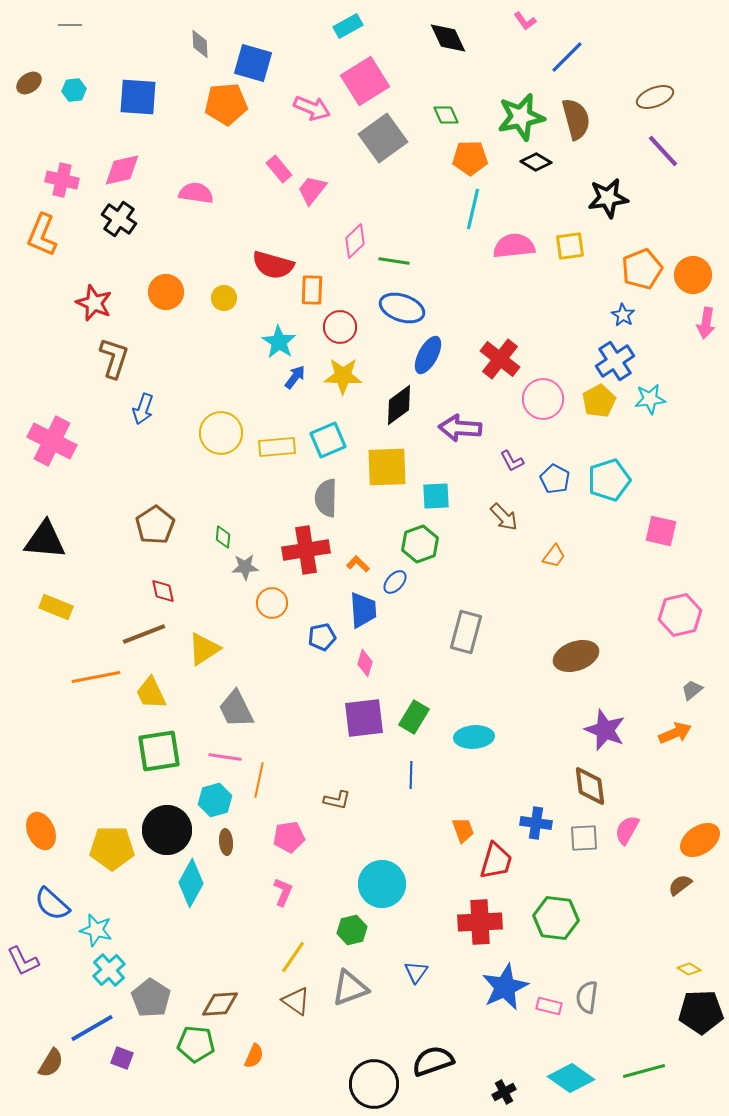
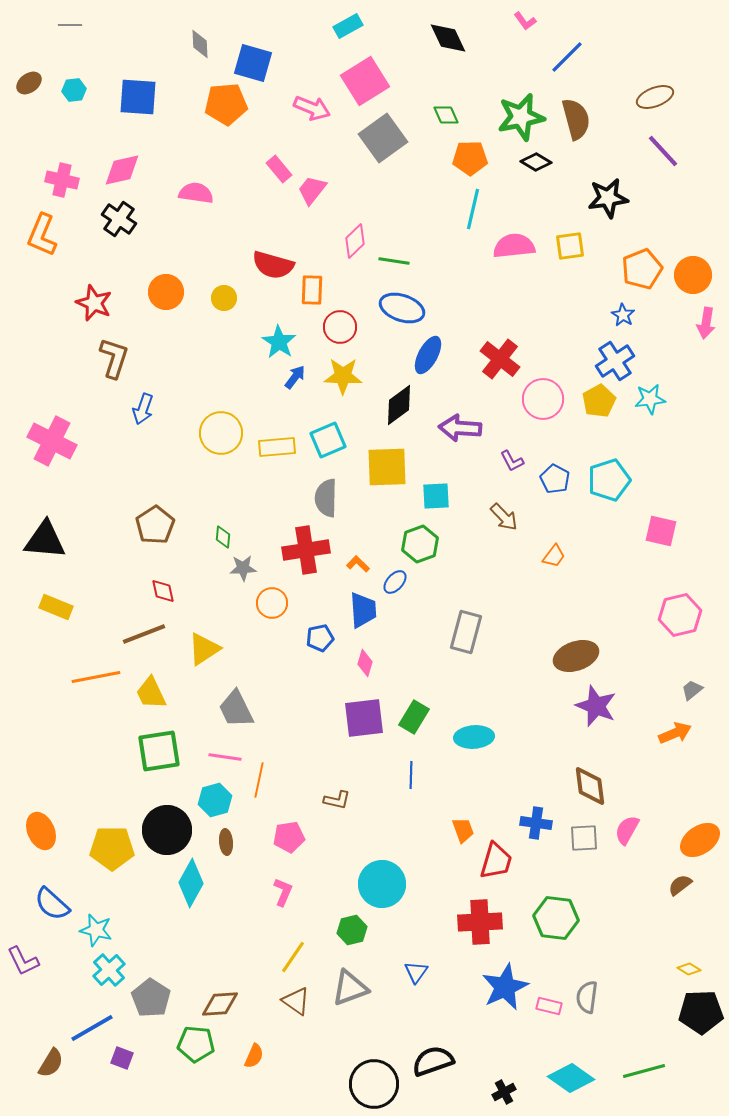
gray star at (245, 567): moved 2 px left, 1 px down
blue pentagon at (322, 637): moved 2 px left, 1 px down
purple star at (605, 730): moved 9 px left, 24 px up
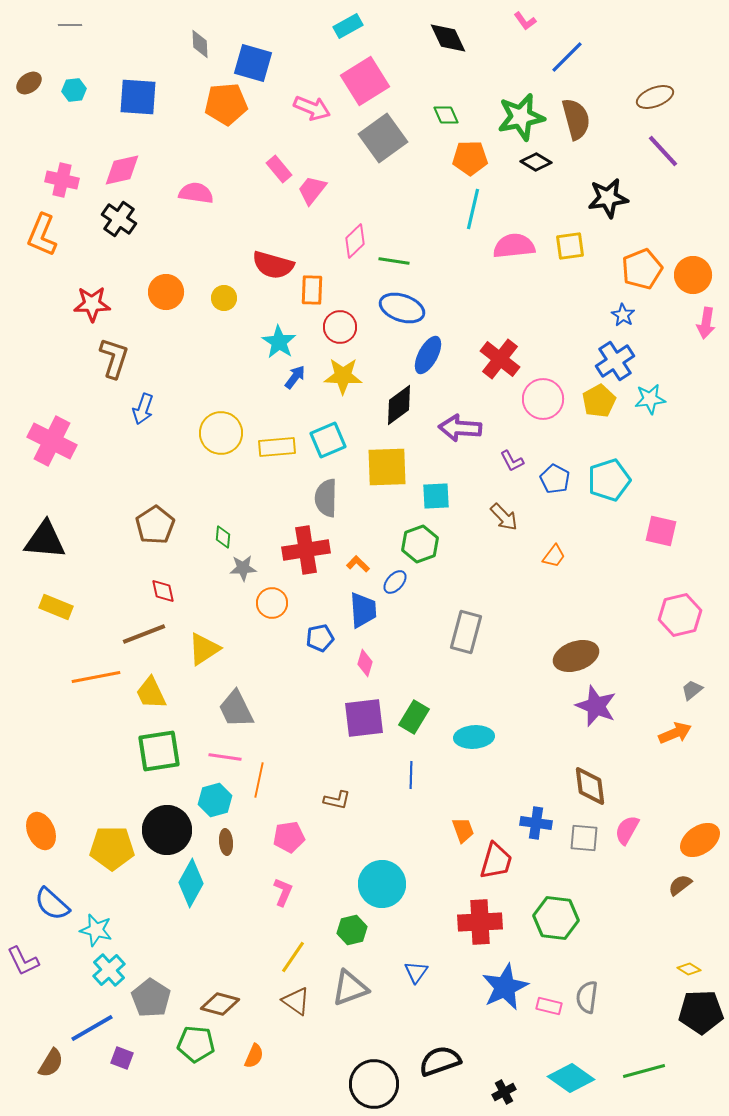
red star at (94, 303): moved 2 px left, 1 px down; rotated 24 degrees counterclockwise
gray square at (584, 838): rotated 8 degrees clockwise
brown diamond at (220, 1004): rotated 18 degrees clockwise
black semicircle at (433, 1061): moved 7 px right
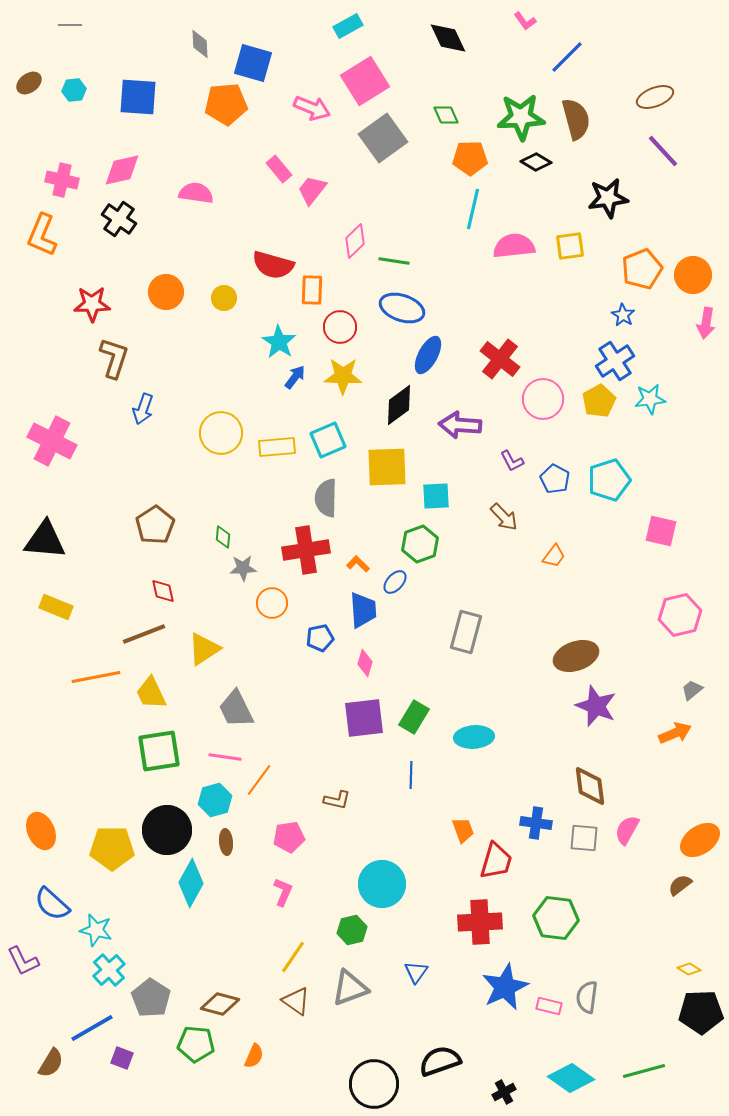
green star at (521, 117): rotated 9 degrees clockwise
purple arrow at (460, 428): moved 3 px up
orange line at (259, 780): rotated 24 degrees clockwise
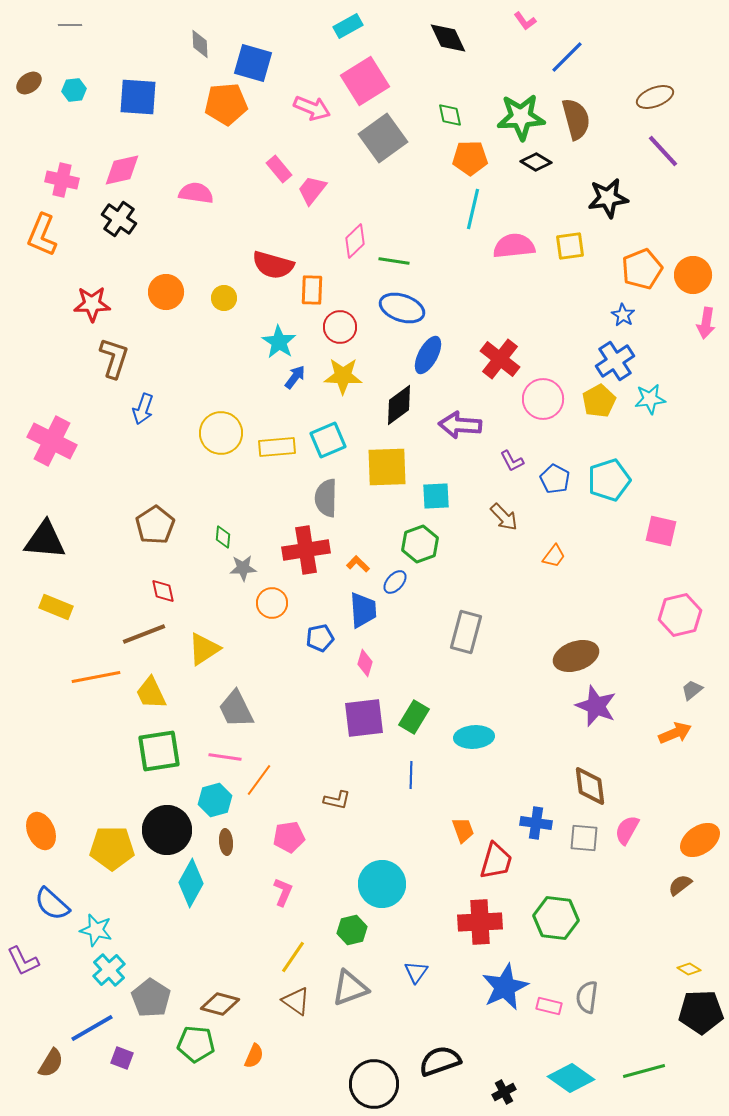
green diamond at (446, 115): moved 4 px right; rotated 12 degrees clockwise
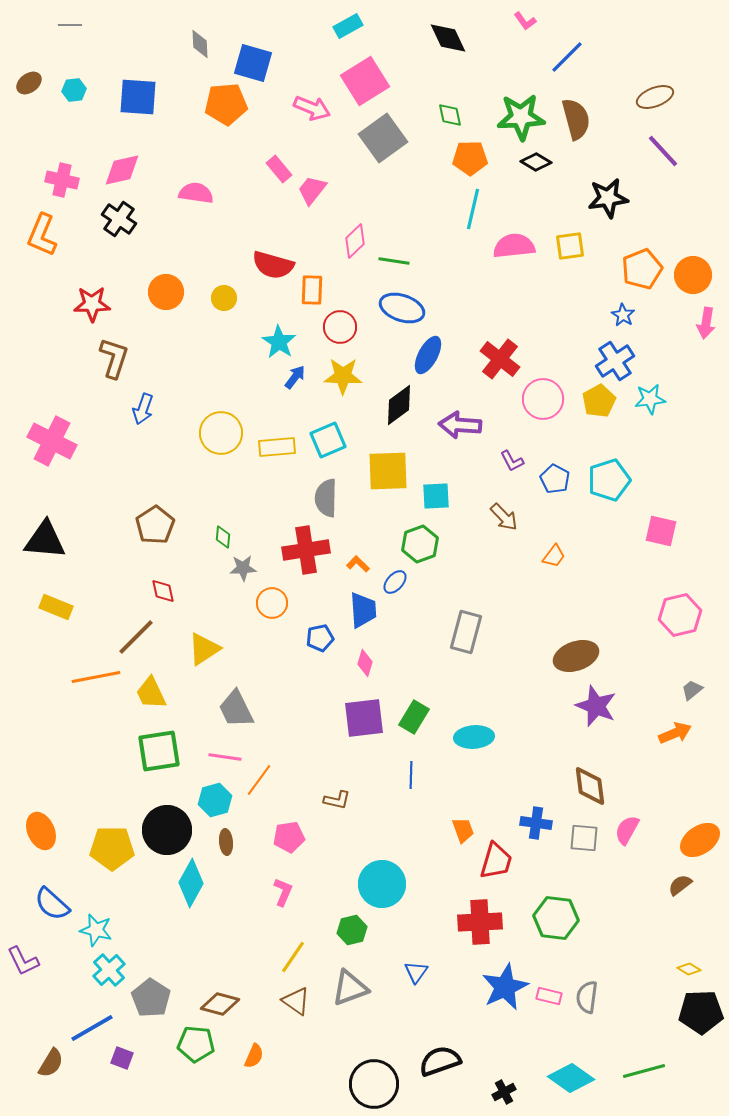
yellow square at (387, 467): moved 1 px right, 4 px down
brown line at (144, 634): moved 8 px left, 3 px down; rotated 24 degrees counterclockwise
pink rectangle at (549, 1006): moved 10 px up
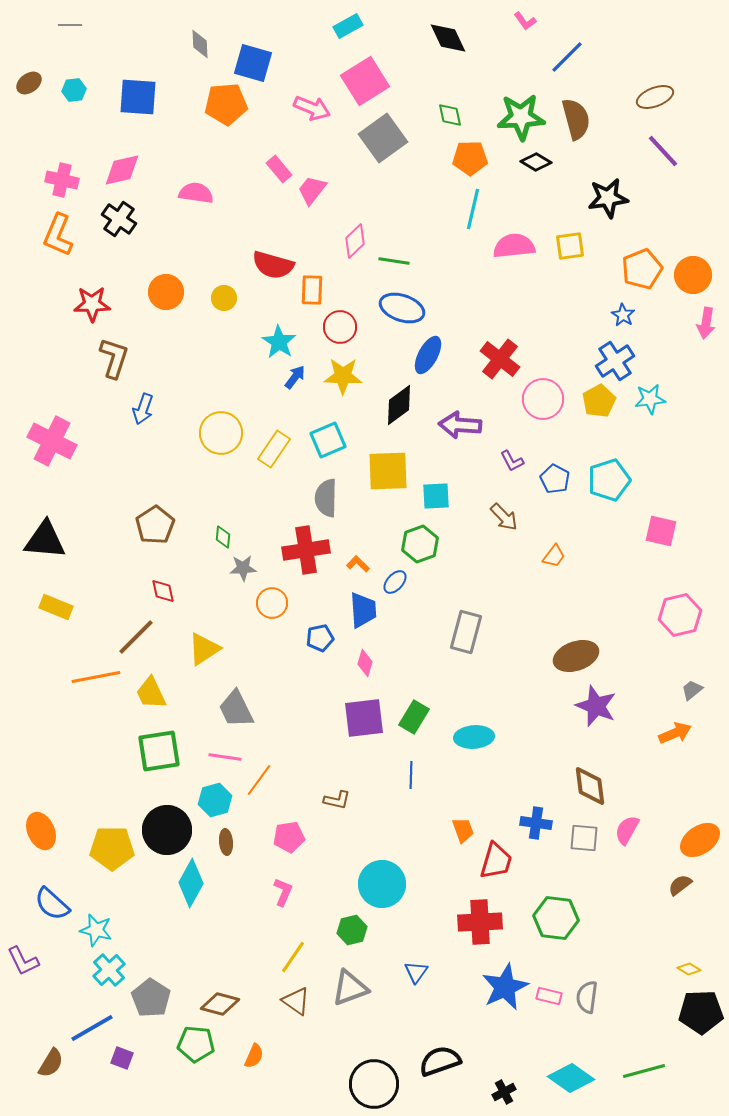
orange L-shape at (42, 235): moved 16 px right
yellow rectangle at (277, 447): moved 3 px left, 2 px down; rotated 51 degrees counterclockwise
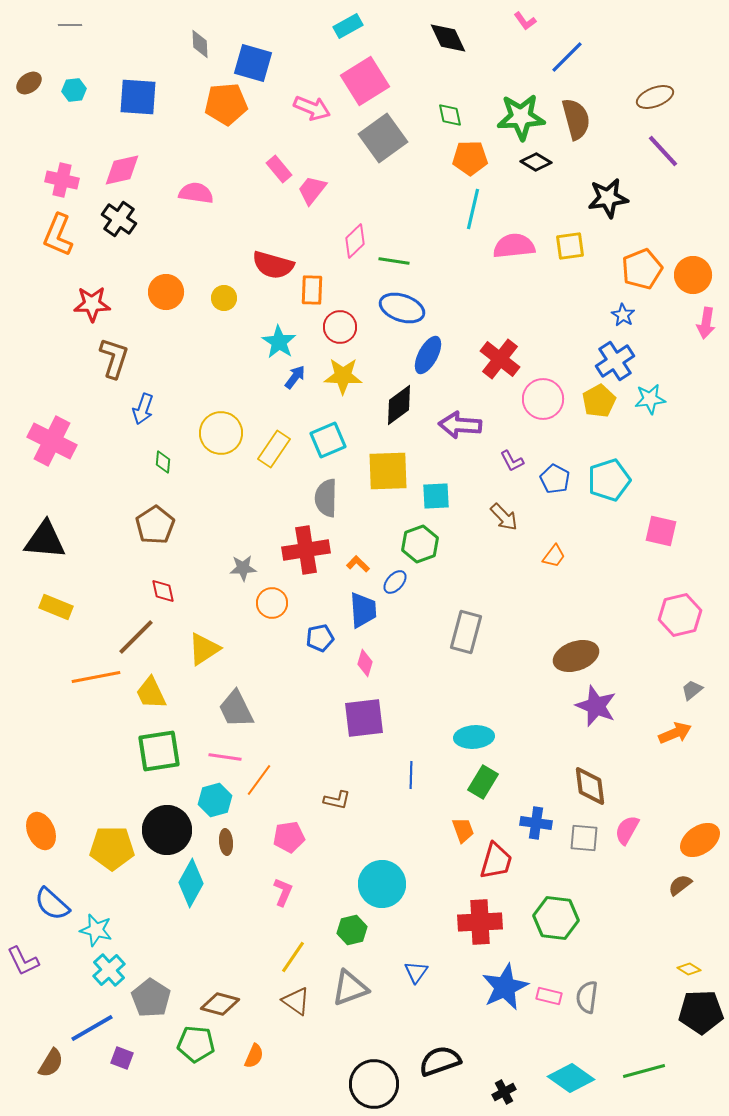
green diamond at (223, 537): moved 60 px left, 75 px up
green rectangle at (414, 717): moved 69 px right, 65 px down
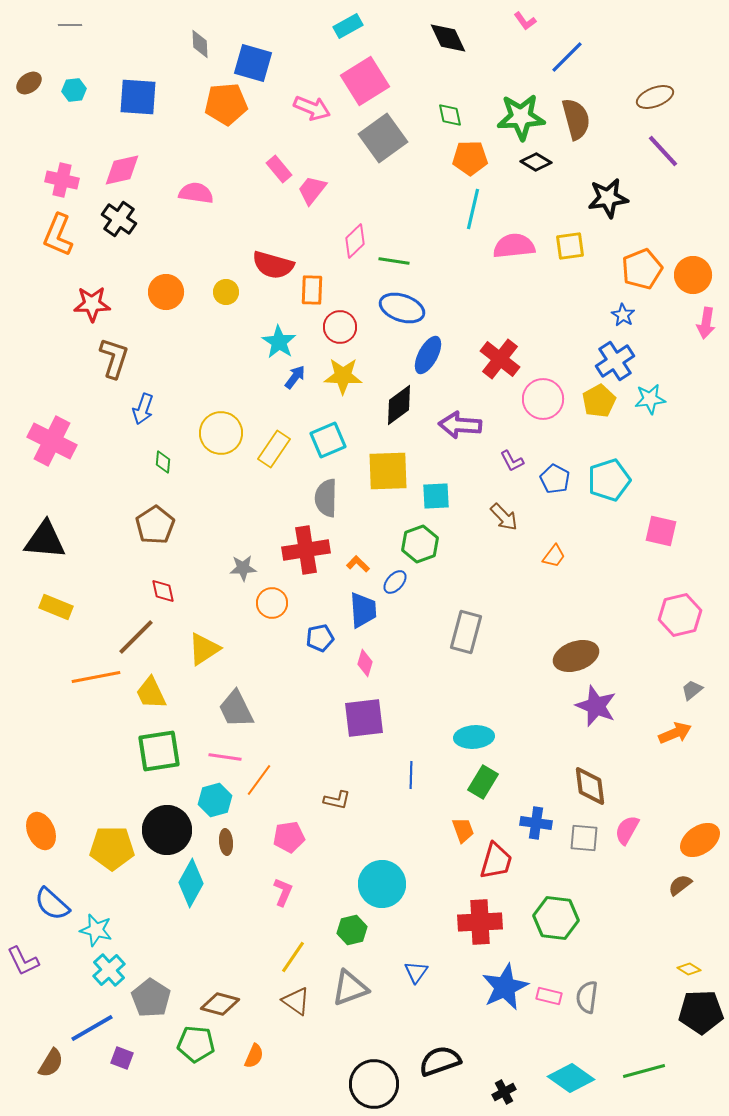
yellow circle at (224, 298): moved 2 px right, 6 px up
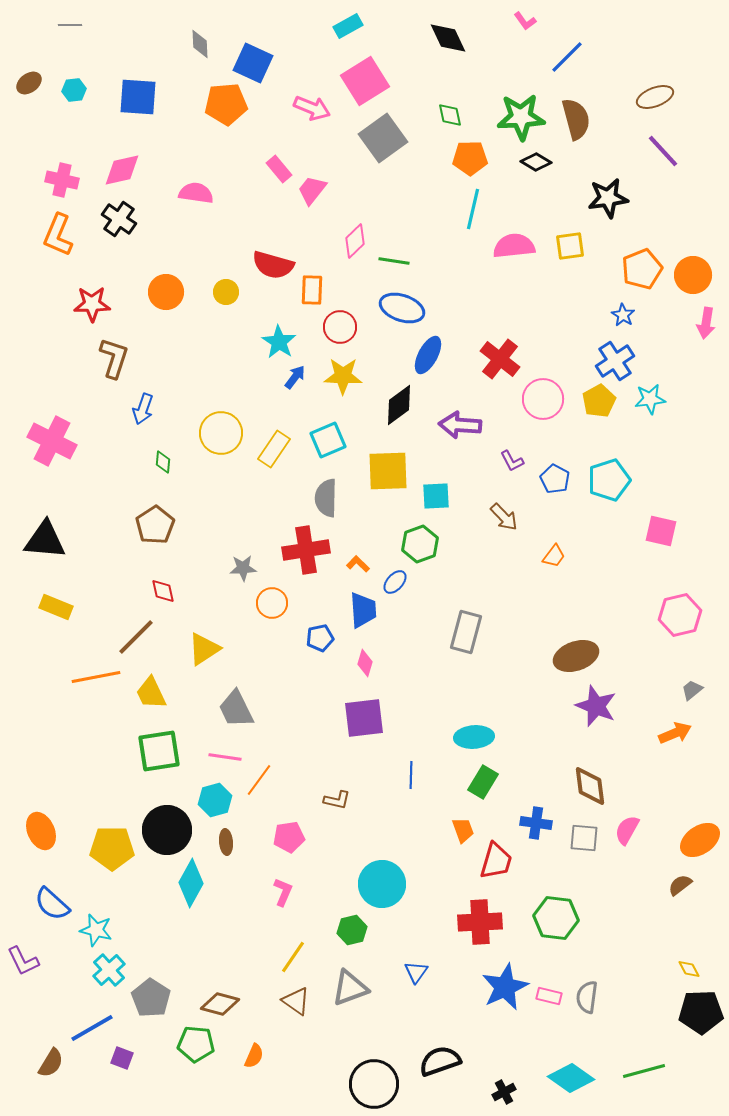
blue square at (253, 63): rotated 9 degrees clockwise
yellow diamond at (689, 969): rotated 30 degrees clockwise
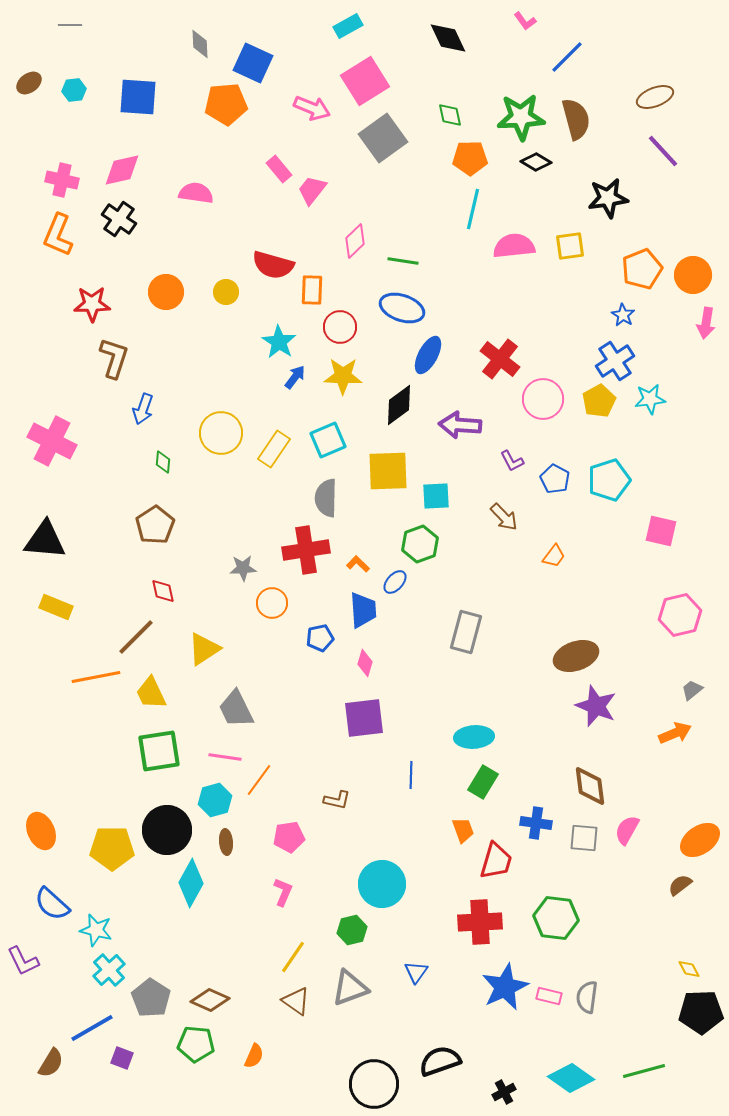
green line at (394, 261): moved 9 px right
brown diamond at (220, 1004): moved 10 px left, 4 px up; rotated 9 degrees clockwise
